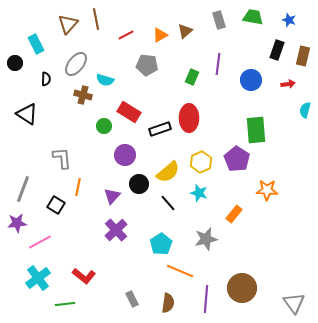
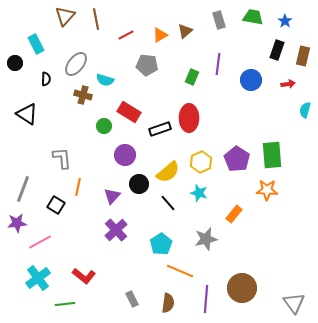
blue star at (289, 20): moved 4 px left, 1 px down; rotated 16 degrees clockwise
brown triangle at (68, 24): moved 3 px left, 8 px up
green rectangle at (256, 130): moved 16 px right, 25 px down
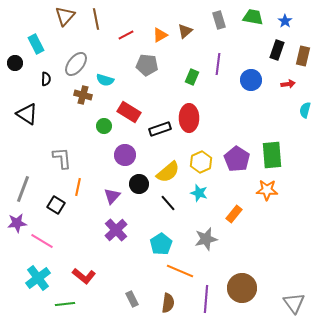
pink line at (40, 242): moved 2 px right, 1 px up; rotated 60 degrees clockwise
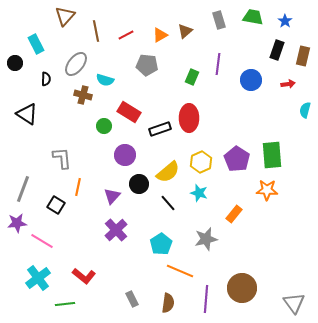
brown line at (96, 19): moved 12 px down
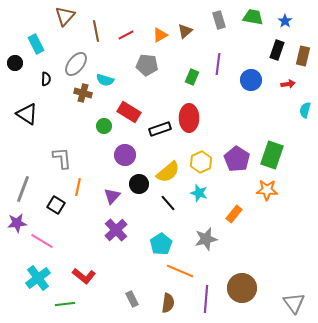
brown cross at (83, 95): moved 2 px up
green rectangle at (272, 155): rotated 24 degrees clockwise
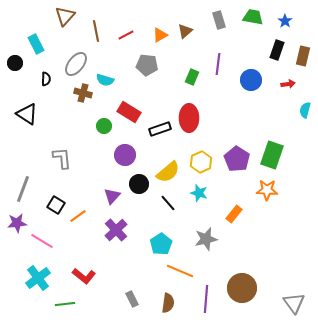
orange line at (78, 187): moved 29 px down; rotated 42 degrees clockwise
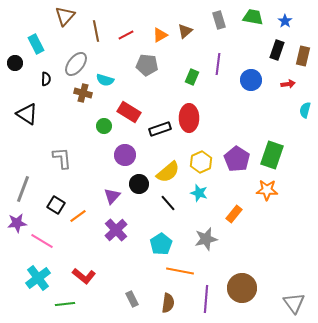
orange line at (180, 271): rotated 12 degrees counterclockwise
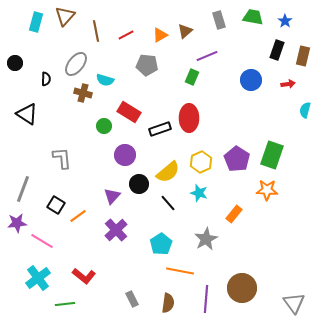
cyan rectangle at (36, 44): moved 22 px up; rotated 42 degrees clockwise
purple line at (218, 64): moved 11 px left, 8 px up; rotated 60 degrees clockwise
gray star at (206, 239): rotated 15 degrees counterclockwise
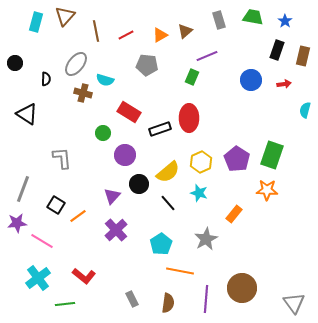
red arrow at (288, 84): moved 4 px left
green circle at (104, 126): moved 1 px left, 7 px down
